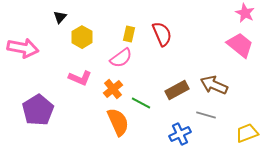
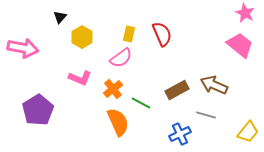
yellow trapezoid: moved 1 px right, 1 px up; rotated 150 degrees clockwise
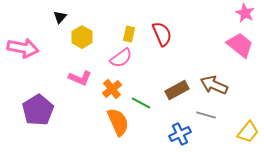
orange cross: moved 1 px left
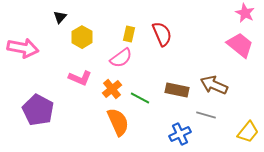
brown rectangle: rotated 40 degrees clockwise
green line: moved 1 px left, 5 px up
purple pentagon: rotated 12 degrees counterclockwise
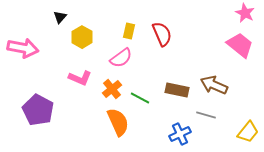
yellow rectangle: moved 3 px up
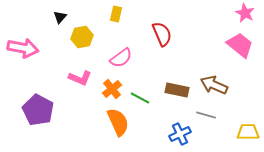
yellow rectangle: moved 13 px left, 17 px up
yellow hexagon: rotated 20 degrees clockwise
yellow trapezoid: rotated 130 degrees counterclockwise
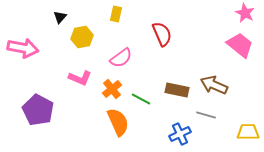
green line: moved 1 px right, 1 px down
